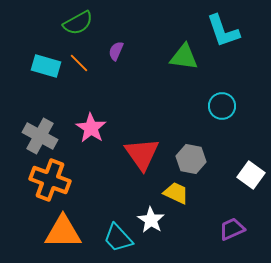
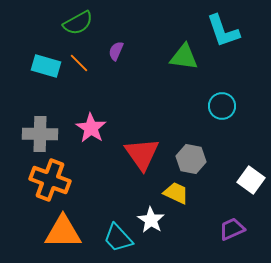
gray cross: moved 2 px up; rotated 28 degrees counterclockwise
white square: moved 5 px down
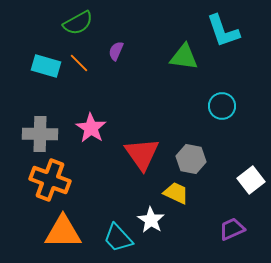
white square: rotated 16 degrees clockwise
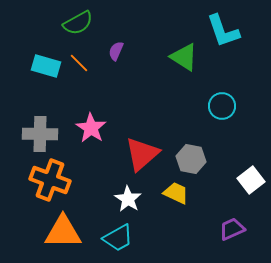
green triangle: rotated 24 degrees clockwise
red triangle: rotated 24 degrees clockwise
white star: moved 23 px left, 21 px up
cyan trapezoid: rotated 76 degrees counterclockwise
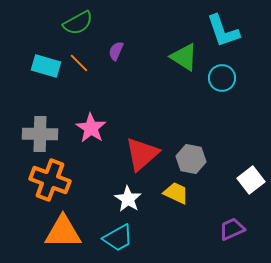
cyan circle: moved 28 px up
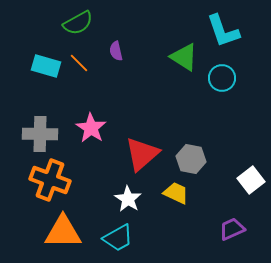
purple semicircle: rotated 36 degrees counterclockwise
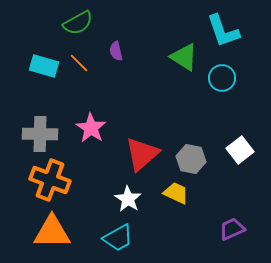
cyan rectangle: moved 2 px left
white square: moved 11 px left, 30 px up
orange triangle: moved 11 px left
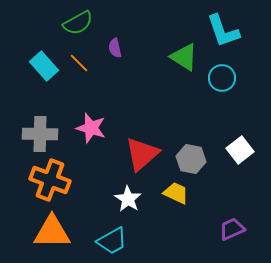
purple semicircle: moved 1 px left, 3 px up
cyan rectangle: rotated 32 degrees clockwise
pink star: rotated 16 degrees counterclockwise
cyan trapezoid: moved 6 px left, 3 px down
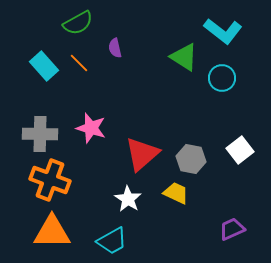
cyan L-shape: rotated 33 degrees counterclockwise
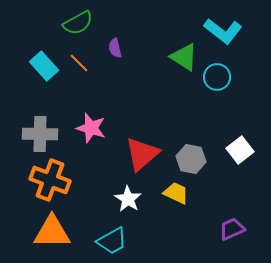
cyan circle: moved 5 px left, 1 px up
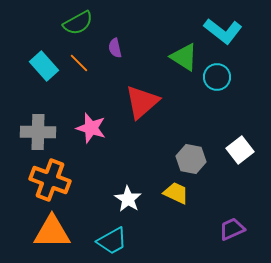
gray cross: moved 2 px left, 2 px up
red triangle: moved 52 px up
